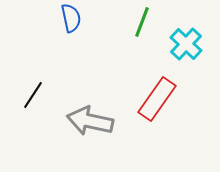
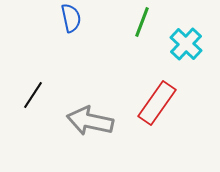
red rectangle: moved 4 px down
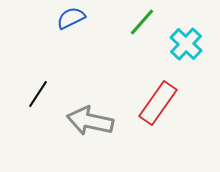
blue semicircle: rotated 104 degrees counterclockwise
green line: rotated 20 degrees clockwise
black line: moved 5 px right, 1 px up
red rectangle: moved 1 px right
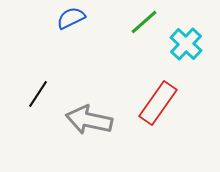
green line: moved 2 px right; rotated 8 degrees clockwise
gray arrow: moved 1 px left, 1 px up
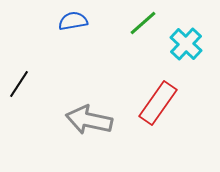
blue semicircle: moved 2 px right, 3 px down; rotated 16 degrees clockwise
green line: moved 1 px left, 1 px down
black line: moved 19 px left, 10 px up
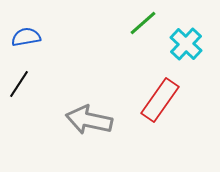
blue semicircle: moved 47 px left, 16 px down
red rectangle: moved 2 px right, 3 px up
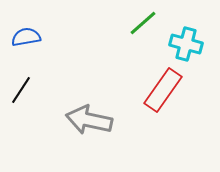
cyan cross: rotated 28 degrees counterclockwise
black line: moved 2 px right, 6 px down
red rectangle: moved 3 px right, 10 px up
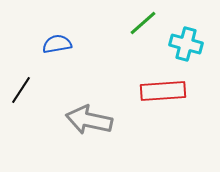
blue semicircle: moved 31 px right, 7 px down
red rectangle: moved 1 px down; rotated 51 degrees clockwise
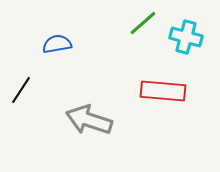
cyan cross: moved 7 px up
red rectangle: rotated 9 degrees clockwise
gray arrow: rotated 6 degrees clockwise
